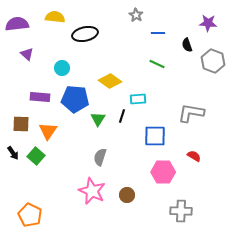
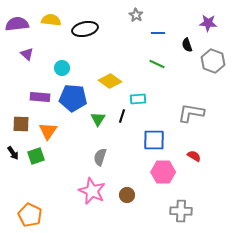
yellow semicircle: moved 4 px left, 3 px down
black ellipse: moved 5 px up
blue pentagon: moved 2 px left, 1 px up
blue square: moved 1 px left, 4 px down
green square: rotated 30 degrees clockwise
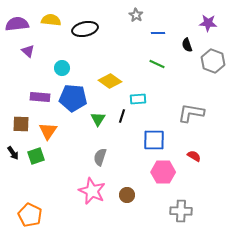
purple triangle: moved 1 px right, 3 px up
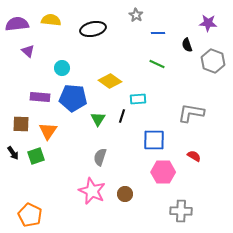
black ellipse: moved 8 px right
brown circle: moved 2 px left, 1 px up
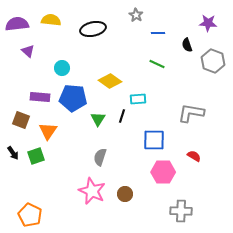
brown square: moved 4 px up; rotated 18 degrees clockwise
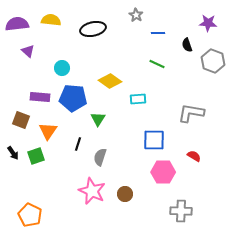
black line: moved 44 px left, 28 px down
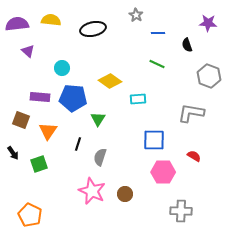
gray hexagon: moved 4 px left, 15 px down
green square: moved 3 px right, 8 px down
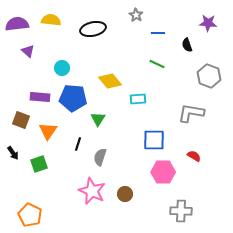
yellow diamond: rotated 15 degrees clockwise
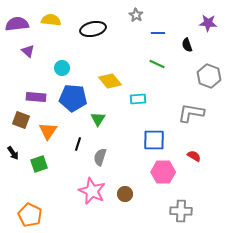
purple rectangle: moved 4 px left
